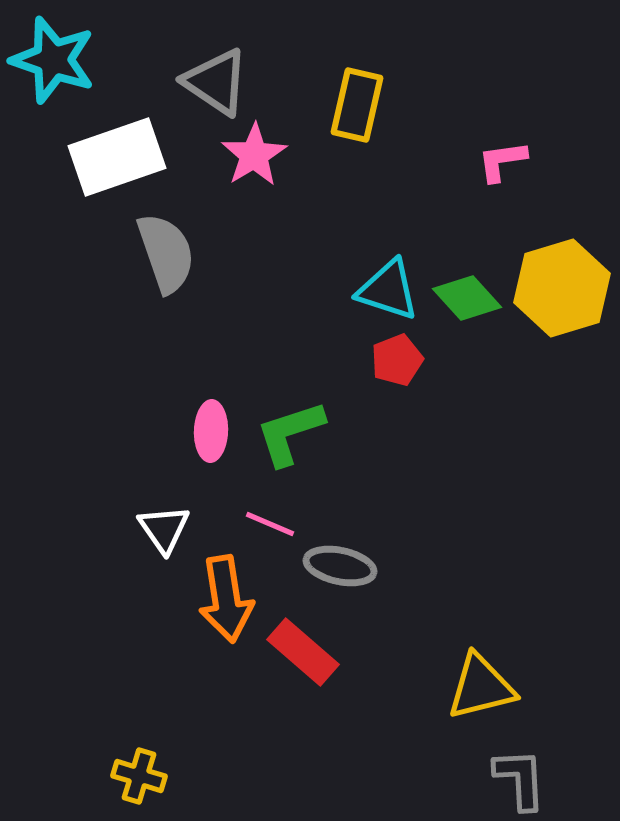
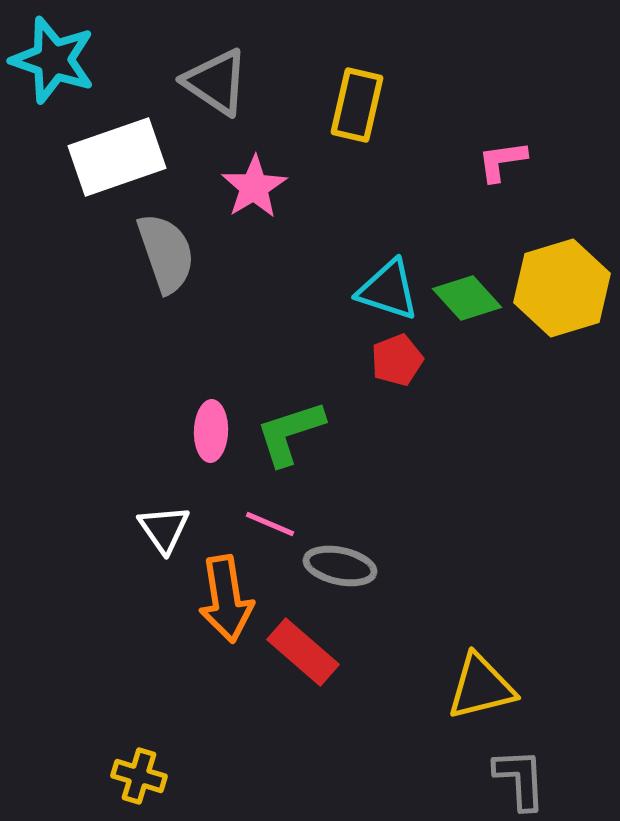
pink star: moved 32 px down
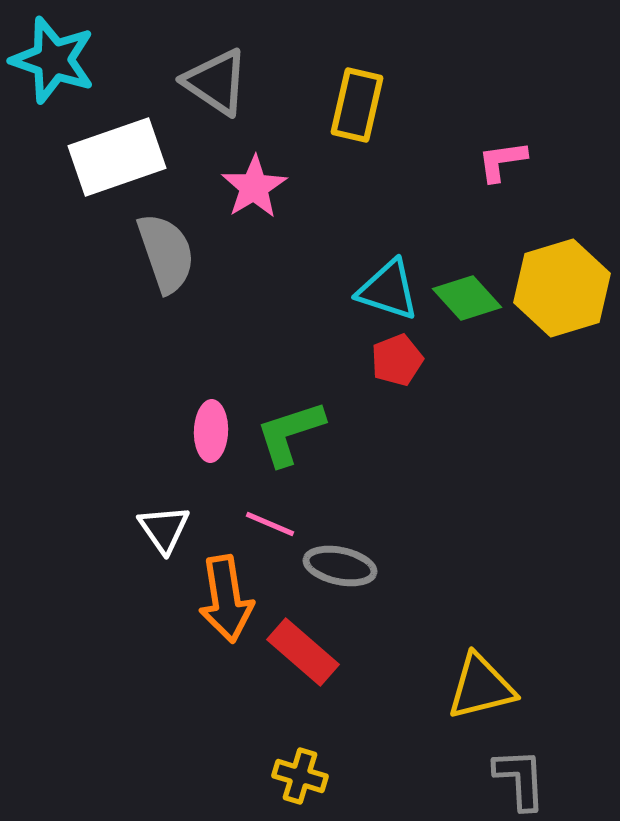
yellow cross: moved 161 px right
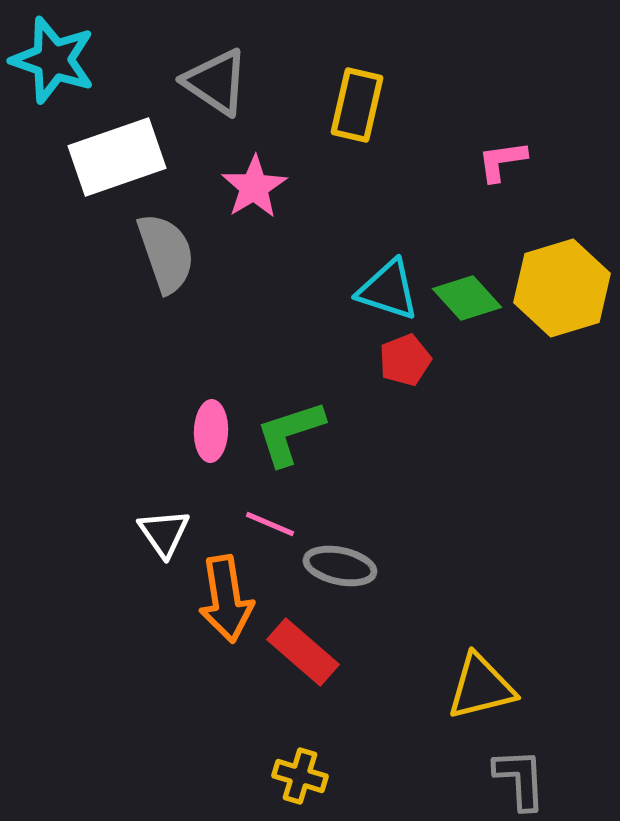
red pentagon: moved 8 px right
white triangle: moved 4 px down
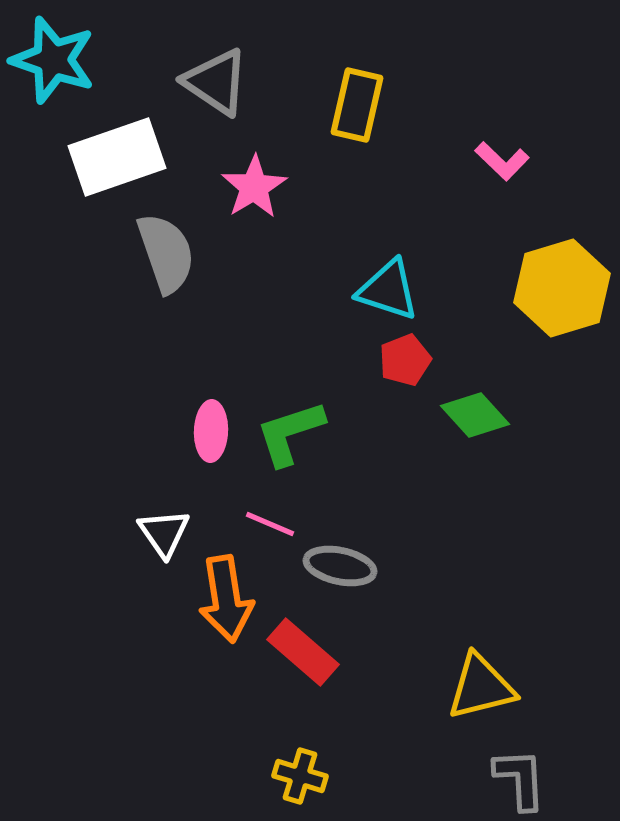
pink L-shape: rotated 128 degrees counterclockwise
green diamond: moved 8 px right, 117 px down
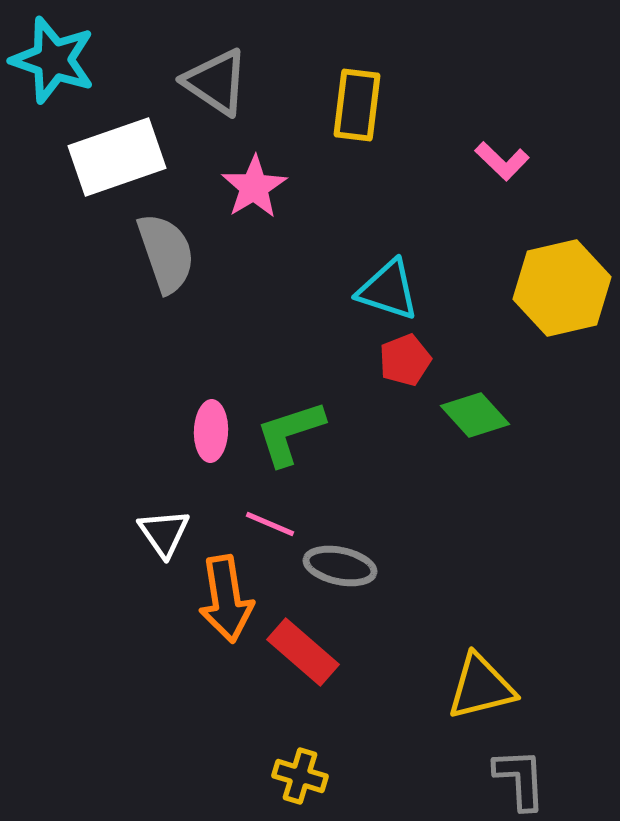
yellow rectangle: rotated 6 degrees counterclockwise
yellow hexagon: rotated 4 degrees clockwise
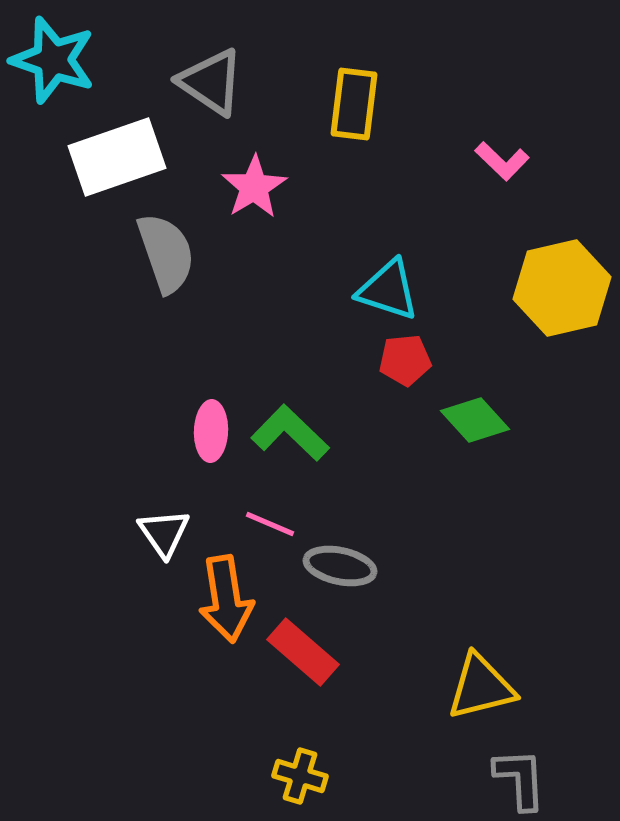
gray triangle: moved 5 px left
yellow rectangle: moved 3 px left, 1 px up
red pentagon: rotated 15 degrees clockwise
green diamond: moved 5 px down
green L-shape: rotated 62 degrees clockwise
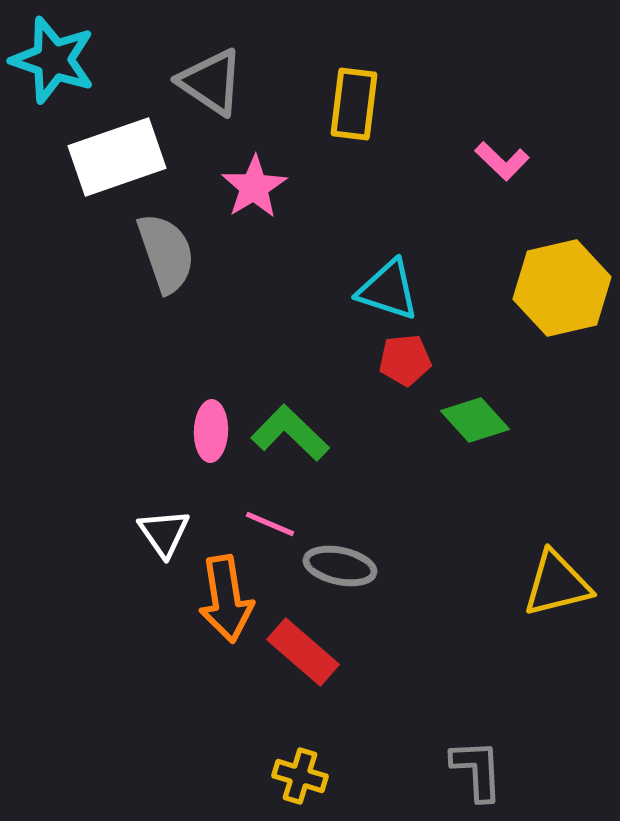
yellow triangle: moved 76 px right, 103 px up
gray L-shape: moved 43 px left, 9 px up
